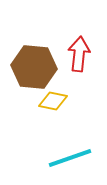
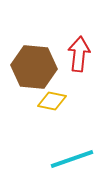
yellow diamond: moved 1 px left
cyan line: moved 2 px right, 1 px down
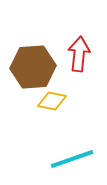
brown hexagon: moved 1 px left; rotated 9 degrees counterclockwise
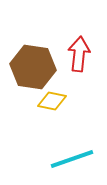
brown hexagon: rotated 12 degrees clockwise
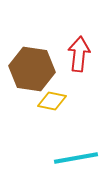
brown hexagon: moved 1 px left, 2 px down
cyan line: moved 4 px right, 1 px up; rotated 9 degrees clockwise
